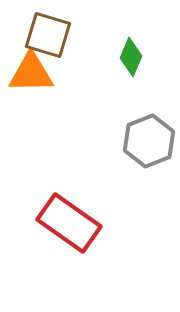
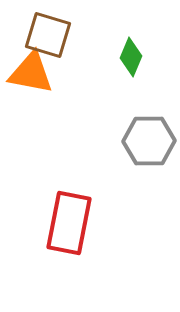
orange triangle: rotated 12 degrees clockwise
gray hexagon: rotated 21 degrees clockwise
red rectangle: rotated 66 degrees clockwise
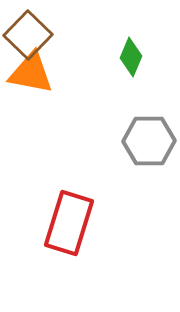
brown square: moved 20 px left; rotated 27 degrees clockwise
red rectangle: rotated 6 degrees clockwise
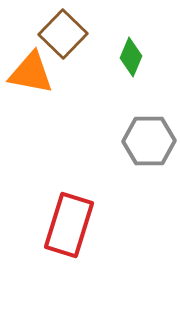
brown square: moved 35 px right, 1 px up
red rectangle: moved 2 px down
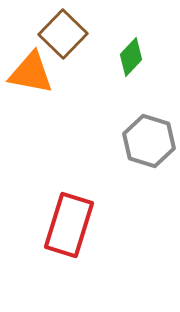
green diamond: rotated 21 degrees clockwise
gray hexagon: rotated 18 degrees clockwise
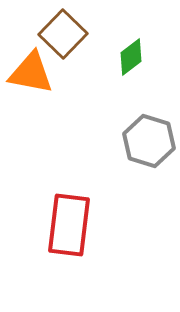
green diamond: rotated 9 degrees clockwise
red rectangle: rotated 10 degrees counterclockwise
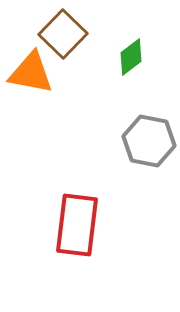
gray hexagon: rotated 6 degrees counterclockwise
red rectangle: moved 8 px right
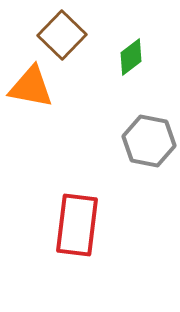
brown square: moved 1 px left, 1 px down
orange triangle: moved 14 px down
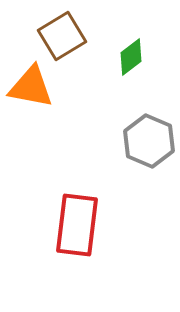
brown square: moved 1 px down; rotated 15 degrees clockwise
gray hexagon: rotated 12 degrees clockwise
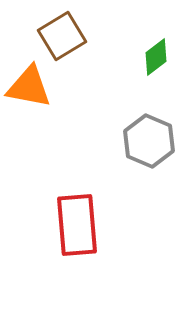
green diamond: moved 25 px right
orange triangle: moved 2 px left
red rectangle: rotated 12 degrees counterclockwise
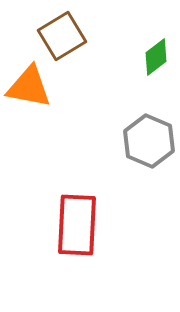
red rectangle: rotated 8 degrees clockwise
